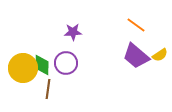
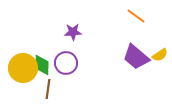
orange line: moved 9 px up
purple trapezoid: moved 1 px down
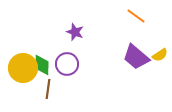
purple star: moved 2 px right; rotated 24 degrees clockwise
purple circle: moved 1 px right, 1 px down
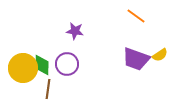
purple star: moved 1 px up; rotated 12 degrees counterclockwise
purple trapezoid: moved 2 px down; rotated 20 degrees counterclockwise
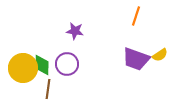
orange line: rotated 72 degrees clockwise
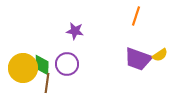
purple trapezoid: moved 2 px right
brown line: moved 1 px left, 6 px up
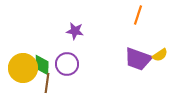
orange line: moved 2 px right, 1 px up
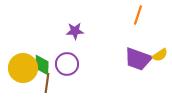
purple star: rotated 12 degrees counterclockwise
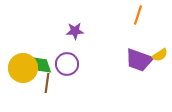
purple trapezoid: moved 1 px right, 1 px down
green diamond: rotated 20 degrees counterclockwise
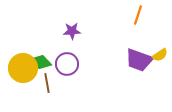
purple star: moved 3 px left
green diamond: moved 1 px left, 3 px up; rotated 25 degrees counterclockwise
brown line: rotated 18 degrees counterclockwise
